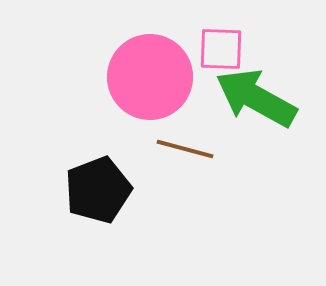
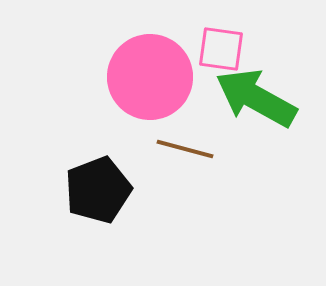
pink square: rotated 6 degrees clockwise
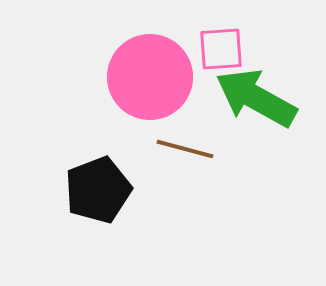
pink square: rotated 12 degrees counterclockwise
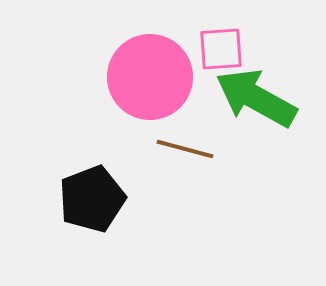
black pentagon: moved 6 px left, 9 px down
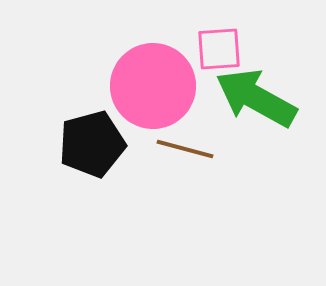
pink square: moved 2 px left
pink circle: moved 3 px right, 9 px down
black pentagon: moved 55 px up; rotated 6 degrees clockwise
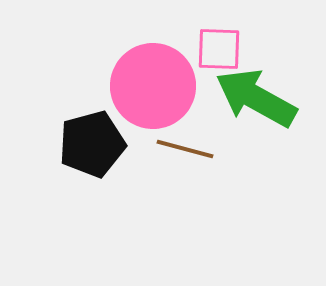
pink square: rotated 6 degrees clockwise
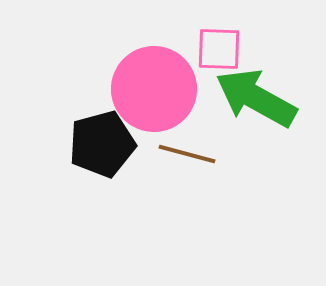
pink circle: moved 1 px right, 3 px down
black pentagon: moved 10 px right
brown line: moved 2 px right, 5 px down
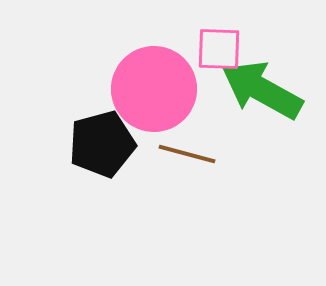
green arrow: moved 6 px right, 8 px up
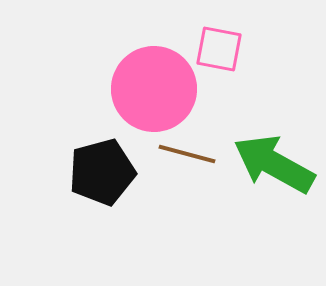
pink square: rotated 9 degrees clockwise
green arrow: moved 12 px right, 74 px down
black pentagon: moved 28 px down
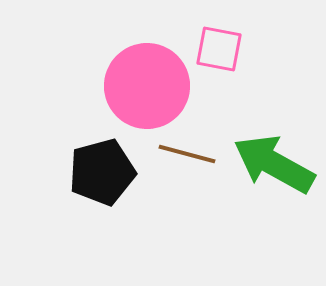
pink circle: moved 7 px left, 3 px up
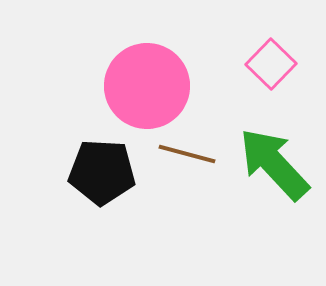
pink square: moved 52 px right, 15 px down; rotated 33 degrees clockwise
green arrow: rotated 18 degrees clockwise
black pentagon: rotated 18 degrees clockwise
